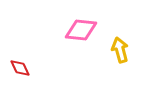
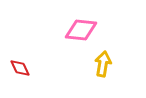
yellow arrow: moved 17 px left, 14 px down; rotated 25 degrees clockwise
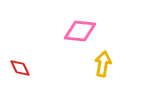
pink diamond: moved 1 px left, 1 px down
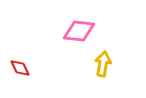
pink diamond: moved 1 px left
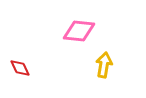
yellow arrow: moved 1 px right, 1 px down
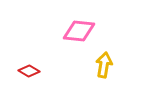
red diamond: moved 9 px right, 3 px down; rotated 35 degrees counterclockwise
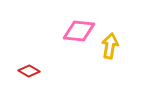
yellow arrow: moved 6 px right, 19 px up
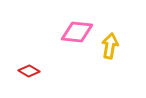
pink diamond: moved 2 px left, 1 px down
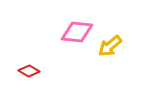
yellow arrow: rotated 140 degrees counterclockwise
